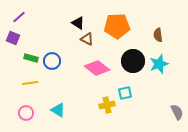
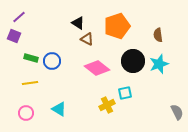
orange pentagon: rotated 15 degrees counterclockwise
purple square: moved 1 px right, 2 px up
yellow cross: rotated 14 degrees counterclockwise
cyan triangle: moved 1 px right, 1 px up
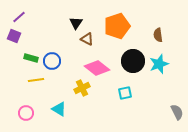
black triangle: moved 2 px left; rotated 32 degrees clockwise
yellow line: moved 6 px right, 3 px up
yellow cross: moved 25 px left, 17 px up
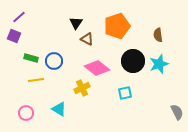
blue circle: moved 2 px right
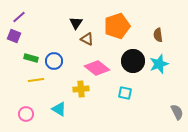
yellow cross: moved 1 px left, 1 px down; rotated 21 degrees clockwise
cyan square: rotated 24 degrees clockwise
pink circle: moved 1 px down
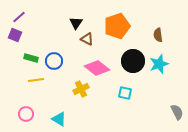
purple square: moved 1 px right, 1 px up
yellow cross: rotated 21 degrees counterclockwise
cyan triangle: moved 10 px down
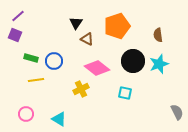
purple line: moved 1 px left, 1 px up
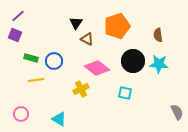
cyan star: rotated 24 degrees clockwise
pink circle: moved 5 px left
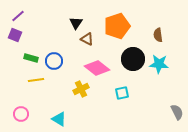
black circle: moved 2 px up
cyan square: moved 3 px left; rotated 24 degrees counterclockwise
